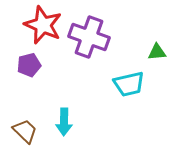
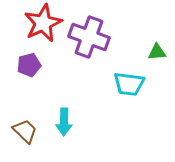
red star: moved 2 px up; rotated 24 degrees clockwise
cyan trapezoid: rotated 20 degrees clockwise
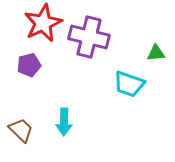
purple cross: rotated 6 degrees counterclockwise
green triangle: moved 1 px left, 1 px down
cyan trapezoid: rotated 12 degrees clockwise
brown trapezoid: moved 4 px left, 1 px up
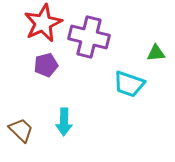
purple pentagon: moved 17 px right
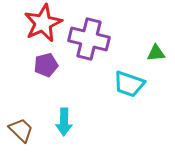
purple cross: moved 2 px down
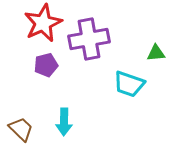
purple cross: rotated 24 degrees counterclockwise
brown trapezoid: moved 1 px up
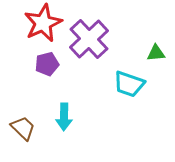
purple cross: rotated 33 degrees counterclockwise
purple pentagon: moved 1 px right, 1 px up
cyan arrow: moved 5 px up
brown trapezoid: moved 2 px right, 1 px up
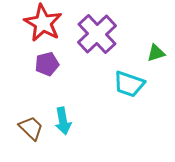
red star: rotated 18 degrees counterclockwise
purple cross: moved 8 px right, 5 px up
green triangle: rotated 12 degrees counterclockwise
cyan arrow: moved 1 px left, 4 px down; rotated 12 degrees counterclockwise
brown trapezoid: moved 8 px right
